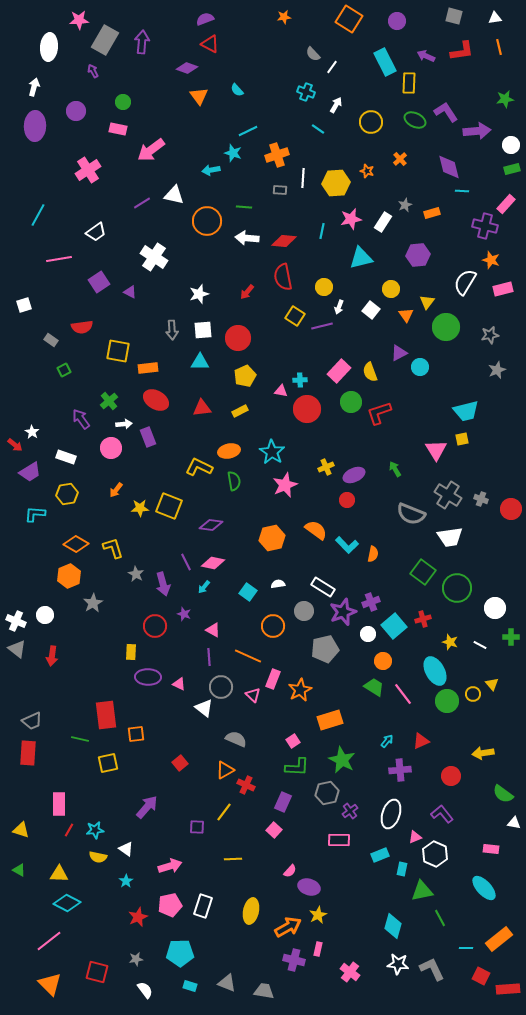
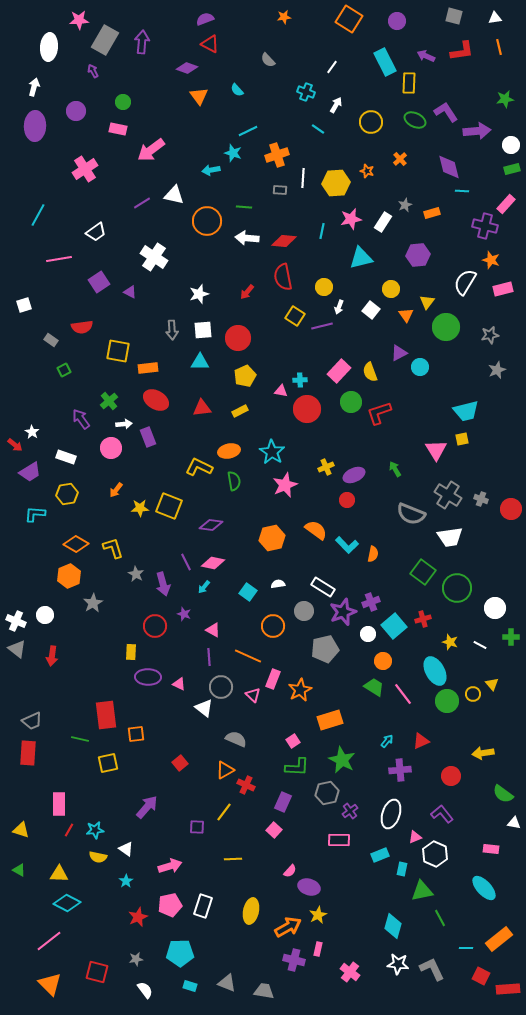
gray semicircle at (313, 54): moved 45 px left, 6 px down
pink cross at (88, 170): moved 3 px left, 1 px up
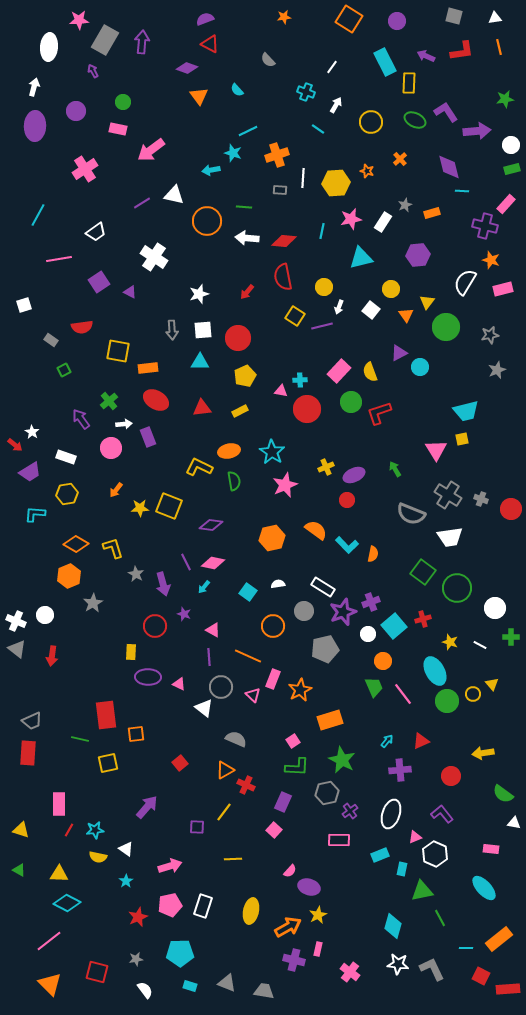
green trapezoid at (374, 687): rotated 35 degrees clockwise
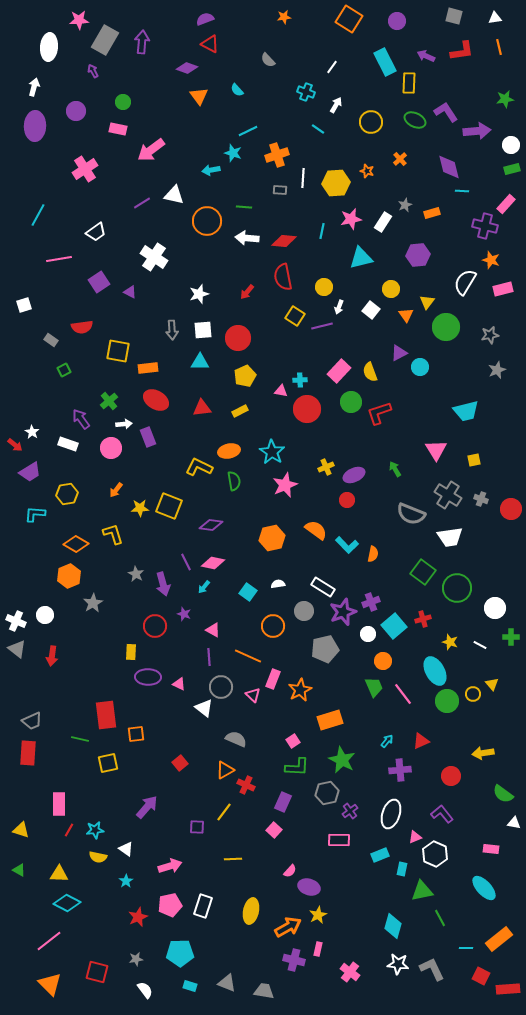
yellow square at (462, 439): moved 12 px right, 21 px down
white rectangle at (66, 457): moved 2 px right, 13 px up
yellow L-shape at (113, 548): moved 14 px up
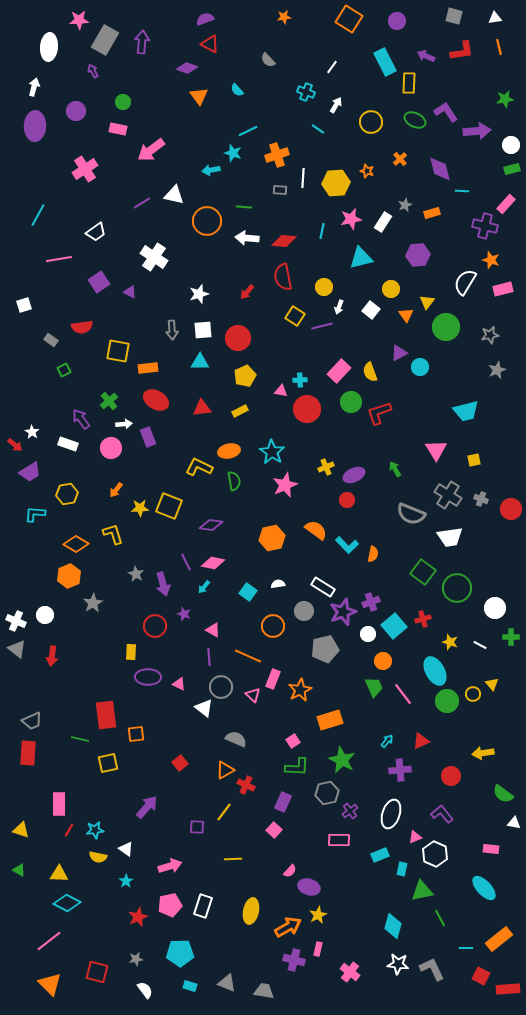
purple diamond at (449, 167): moved 9 px left, 2 px down
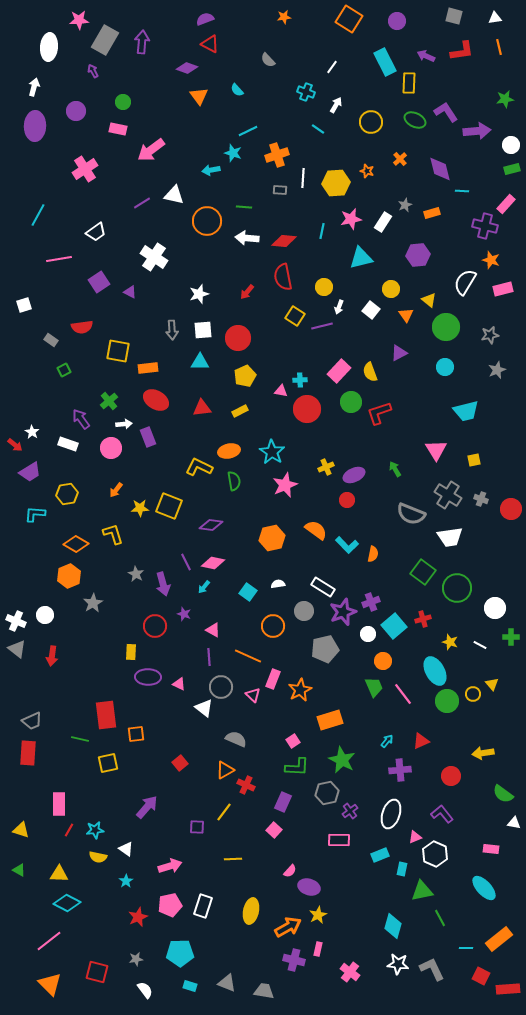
yellow triangle at (427, 302): moved 2 px right, 2 px up; rotated 28 degrees counterclockwise
cyan circle at (420, 367): moved 25 px right
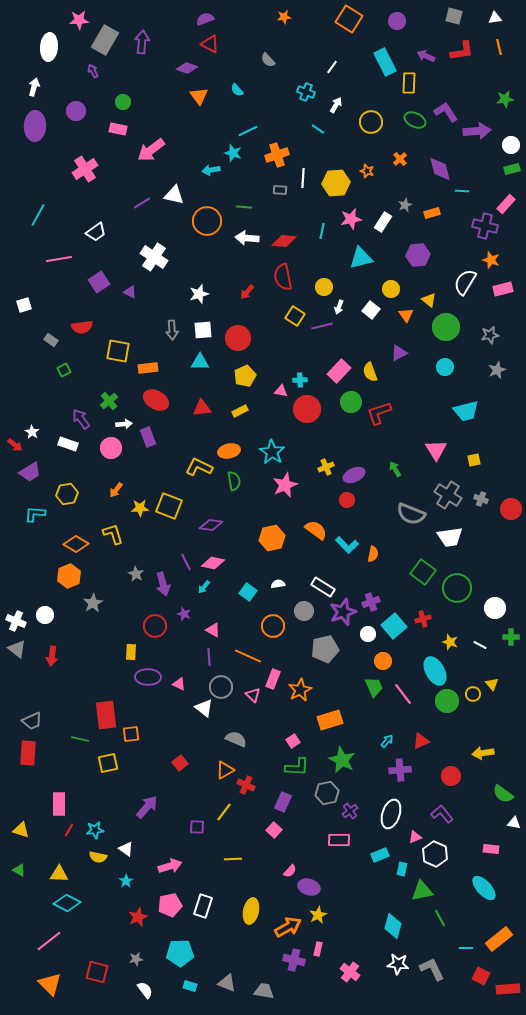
orange square at (136, 734): moved 5 px left
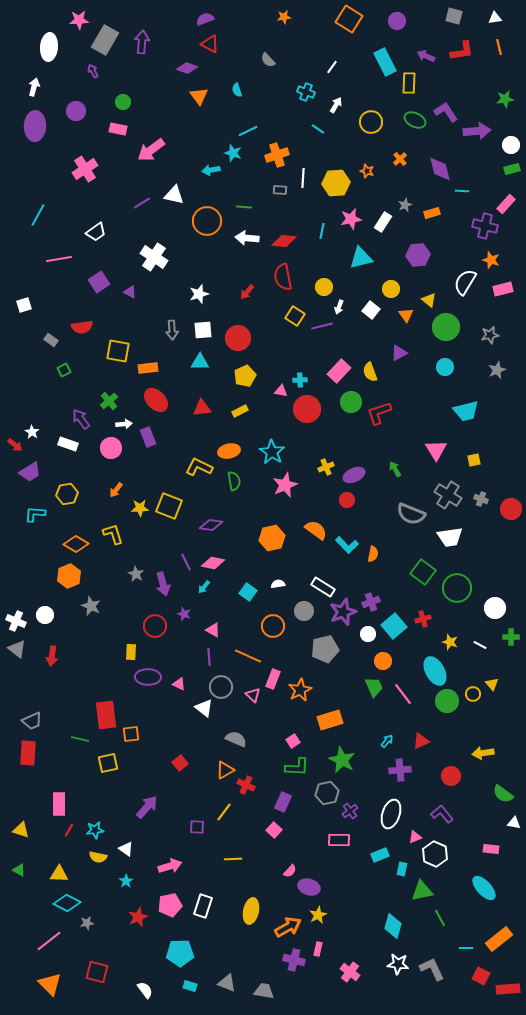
cyan semicircle at (237, 90): rotated 24 degrees clockwise
red ellipse at (156, 400): rotated 15 degrees clockwise
gray star at (93, 603): moved 2 px left, 3 px down; rotated 18 degrees counterclockwise
gray star at (136, 959): moved 49 px left, 36 px up
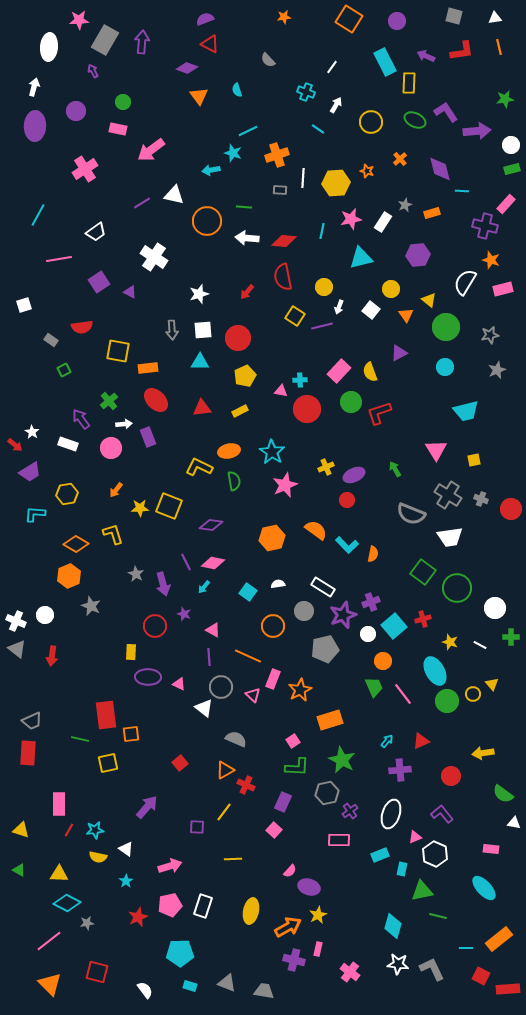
purple star at (343, 612): moved 3 px down
green line at (440, 918): moved 2 px left, 2 px up; rotated 48 degrees counterclockwise
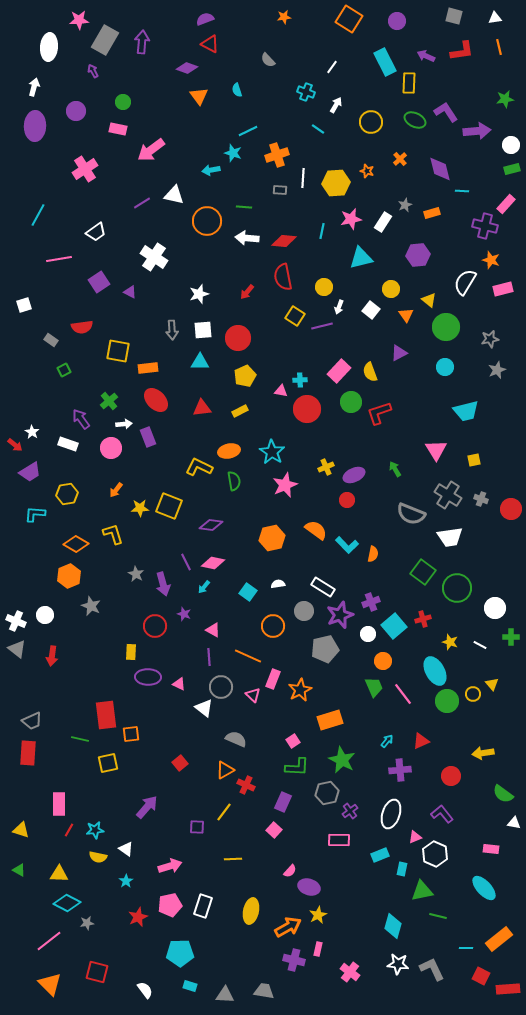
gray star at (490, 335): moved 4 px down
purple star at (343, 615): moved 3 px left
gray triangle at (227, 983): moved 2 px left, 12 px down; rotated 18 degrees counterclockwise
